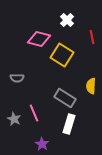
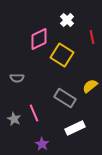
pink diamond: rotated 40 degrees counterclockwise
yellow semicircle: moved 1 px left; rotated 49 degrees clockwise
white rectangle: moved 6 px right, 4 px down; rotated 48 degrees clockwise
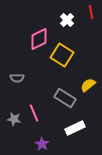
red line: moved 1 px left, 25 px up
yellow semicircle: moved 2 px left, 1 px up
gray star: rotated 16 degrees counterclockwise
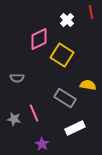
yellow semicircle: rotated 49 degrees clockwise
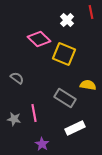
pink diamond: rotated 70 degrees clockwise
yellow square: moved 2 px right, 1 px up; rotated 10 degrees counterclockwise
gray semicircle: rotated 144 degrees counterclockwise
pink line: rotated 12 degrees clockwise
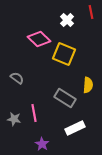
yellow semicircle: rotated 84 degrees clockwise
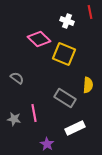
red line: moved 1 px left
white cross: moved 1 px down; rotated 24 degrees counterclockwise
purple star: moved 5 px right
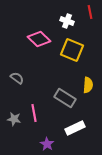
yellow square: moved 8 px right, 4 px up
